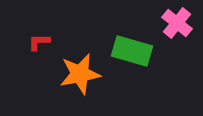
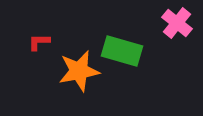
green rectangle: moved 10 px left
orange star: moved 1 px left, 3 px up
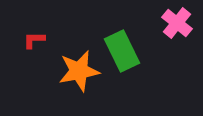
red L-shape: moved 5 px left, 2 px up
green rectangle: rotated 48 degrees clockwise
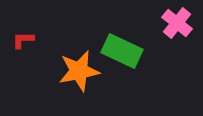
red L-shape: moved 11 px left
green rectangle: rotated 39 degrees counterclockwise
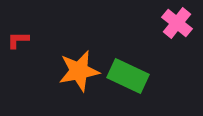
red L-shape: moved 5 px left
green rectangle: moved 6 px right, 25 px down
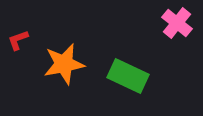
red L-shape: rotated 20 degrees counterclockwise
orange star: moved 15 px left, 7 px up
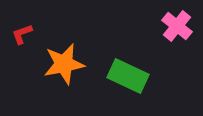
pink cross: moved 3 px down
red L-shape: moved 4 px right, 6 px up
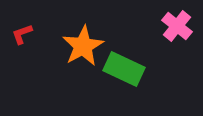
orange star: moved 19 px right, 18 px up; rotated 18 degrees counterclockwise
green rectangle: moved 4 px left, 7 px up
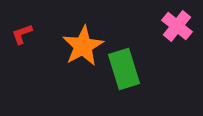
green rectangle: rotated 48 degrees clockwise
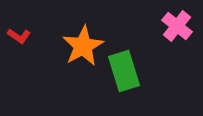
red L-shape: moved 3 px left, 2 px down; rotated 125 degrees counterclockwise
green rectangle: moved 2 px down
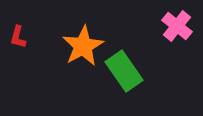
red L-shape: moved 1 px left, 1 px down; rotated 70 degrees clockwise
green rectangle: rotated 18 degrees counterclockwise
